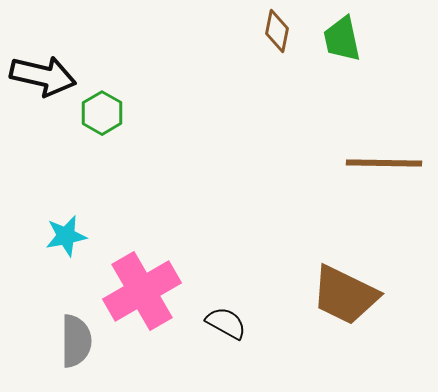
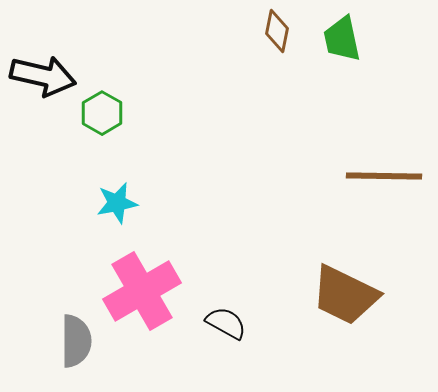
brown line: moved 13 px down
cyan star: moved 51 px right, 33 px up
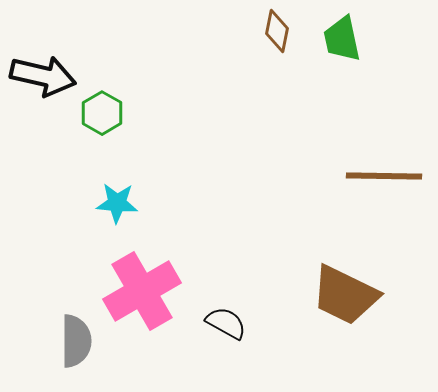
cyan star: rotated 15 degrees clockwise
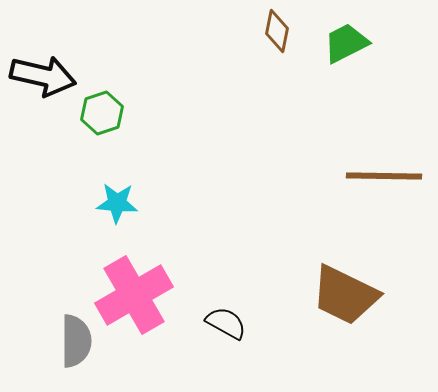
green trapezoid: moved 4 px right, 4 px down; rotated 75 degrees clockwise
green hexagon: rotated 12 degrees clockwise
pink cross: moved 8 px left, 4 px down
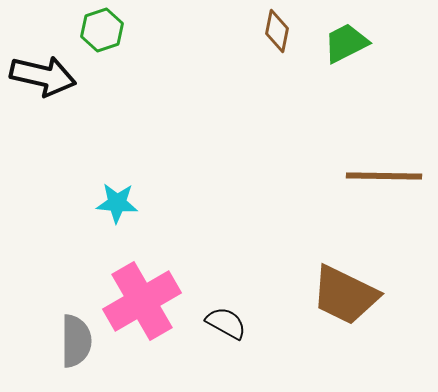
green hexagon: moved 83 px up
pink cross: moved 8 px right, 6 px down
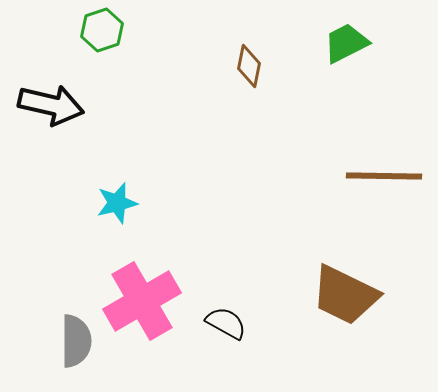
brown diamond: moved 28 px left, 35 px down
black arrow: moved 8 px right, 29 px down
cyan star: rotated 18 degrees counterclockwise
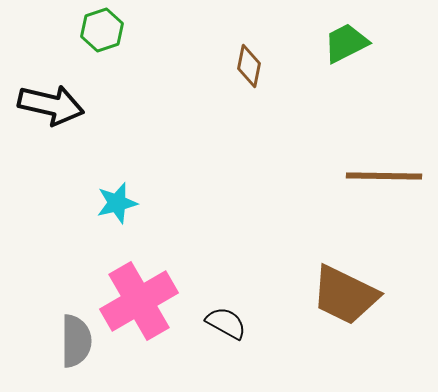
pink cross: moved 3 px left
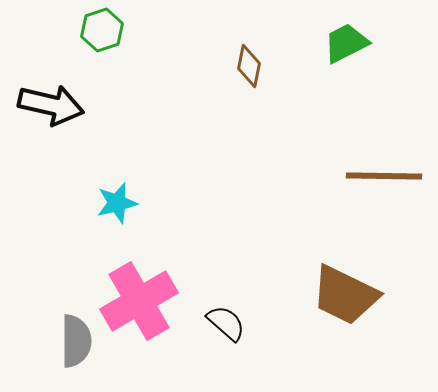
black semicircle: rotated 12 degrees clockwise
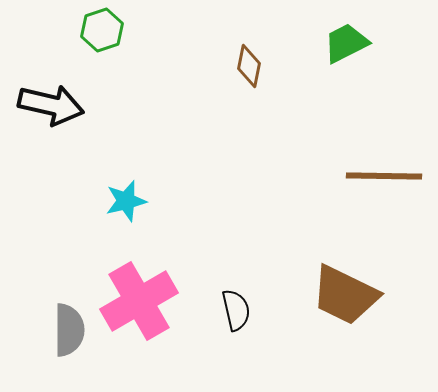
cyan star: moved 9 px right, 2 px up
black semicircle: moved 10 px right, 13 px up; rotated 36 degrees clockwise
gray semicircle: moved 7 px left, 11 px up
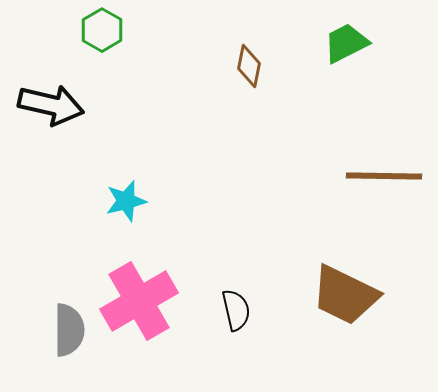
green hexagon: rotated 12 degrees counterclockwise
